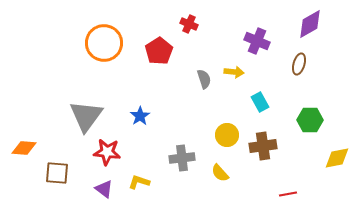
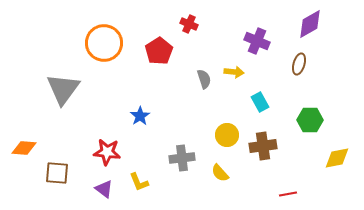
gray triangle: moved 23 px left, 27 px up
yellow L-shape: rotated 130 degrees counterclockwise
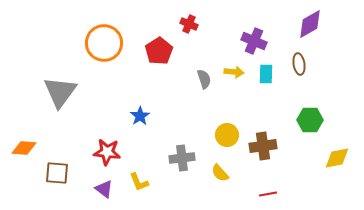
purple cross: moved 3 px left
brown ellipse: rotated 25 degrees counterclockwise
gray triangle: moved 3 px left, 3 px down
cyan rectangle: moved 6 px right, 28 px up; rotated 30 degrees clockwise
red line: moved 20 px left
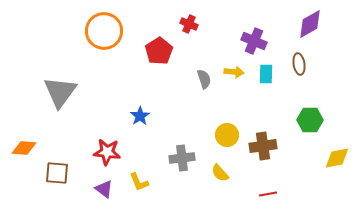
orange circle: moved 12 px up
